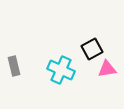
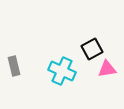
cyan cross: moved 1 px right, 1 px down
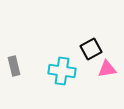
black square: moved 1 px left
cyan cross: rotated 16 degrees counterclockwise
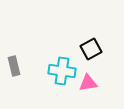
pink triangle: moved 19 px left, 14 px down
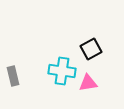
gray rectangle: moved 1 px left, 10 px down
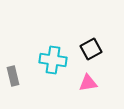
cyan cross: moved 9 px left, 11 px up
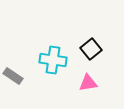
black square: rotated 10 degrees counterclockwise
gray rectangle: rotated 42 degrees counterclockwise
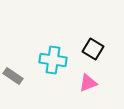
black square: moved 2 px right; rotated 20 degrees counterclockwise
pink triangle: rotated 12 degrees counterclockwise
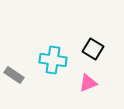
gray rectangle: moved 1 px right, 1 px up
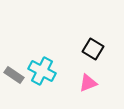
cyan cross: moved 11 px left, 11 px down; rotated 20 degrees clockwise
